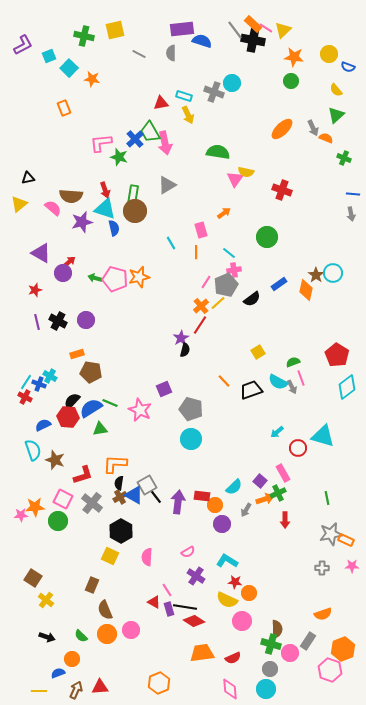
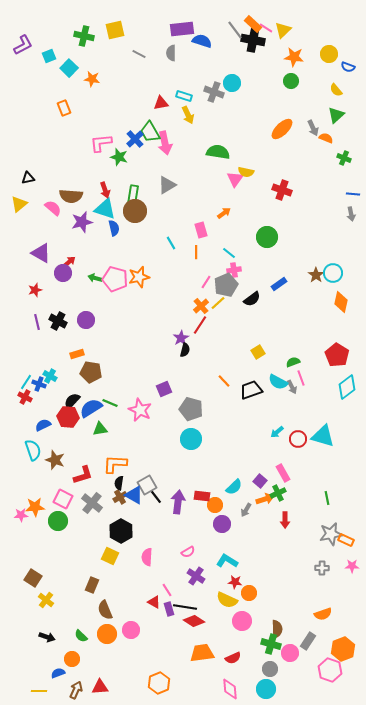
orange diamond at (306, 290): moved 35 px right, 12 px down
red circle at (298, 448): moved 9 px up
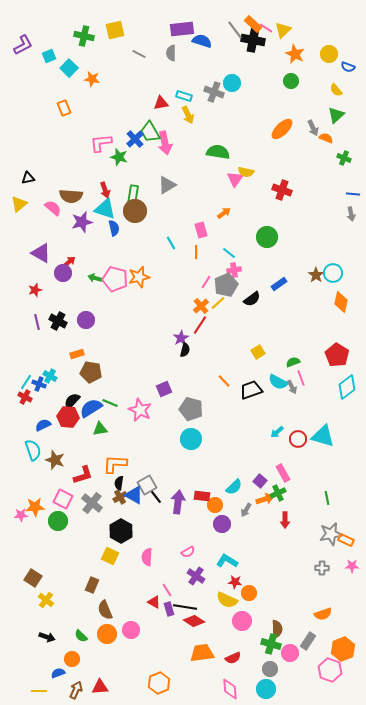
orange star at (294, 57): moved 1 px right, 3 px up; rotated 18 degrees clockwise
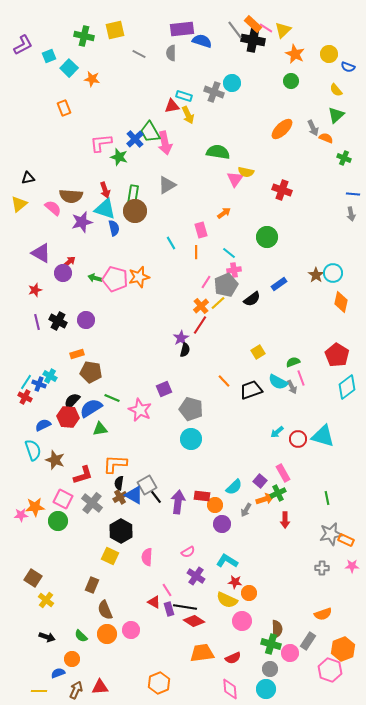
red triangle at (161, 103): moved 11 px right, 3 px down
green line at (110, 403): moved 2 px right, 5 px up
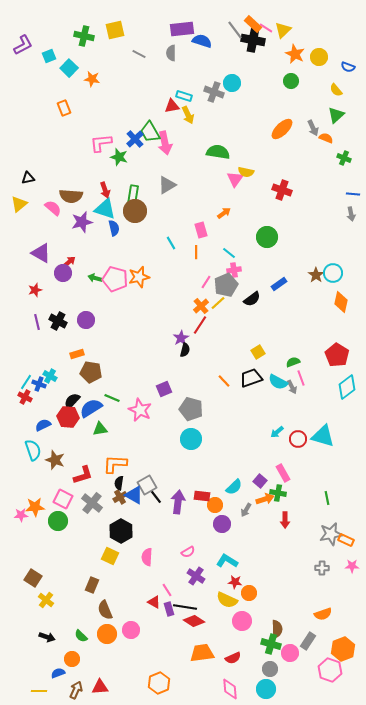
yellow circle at (329, 54): moved 10 px left, 3 px down
black trapezoid at (251, 390): moved 12 px up
green cross at (278, 493): rotated 35 degrees clockwise
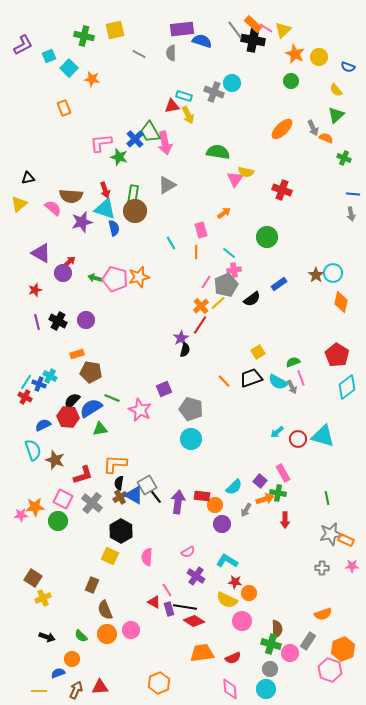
yellow cross at (46, 600): moved 3 px left, 2 px up; rotated 28 degrees clockwise
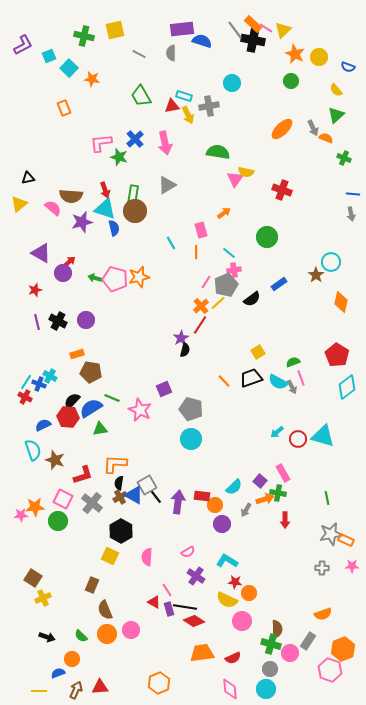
gray cross at (214, 92): moved 5 px left, 14 px down; rotated 30 degrees counterclockwise
green trapezoid at (150, 132): moved 9 px left, 36 px up
cyan circle at (333, 273): moved 2 px left, 11 px up
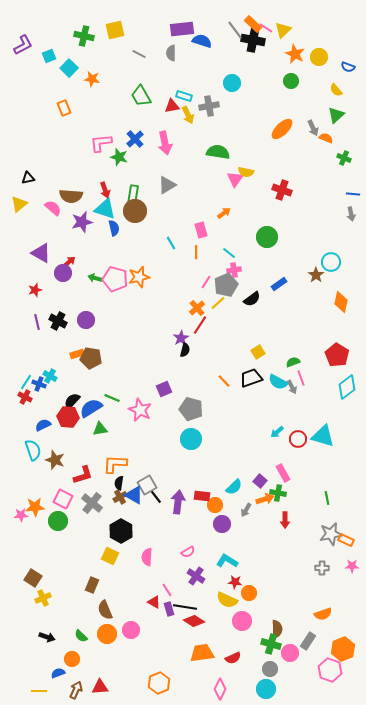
orange cross at (201, 306): moved 4 px left, 2 px down
brown pentagon at (91, 372): moved 14 px up
pink diamond at (230, 689): moved 10 px left; rotated 30 degrees clockwise
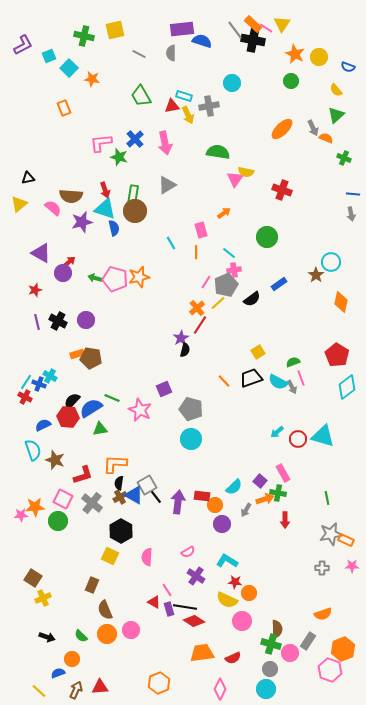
yellow triangle at (283, 30): moved 1 px left, 6 px up; rotated 12 degrees counterclockwise
yellow line at (39, 691): rotated 42 degrees clockwise
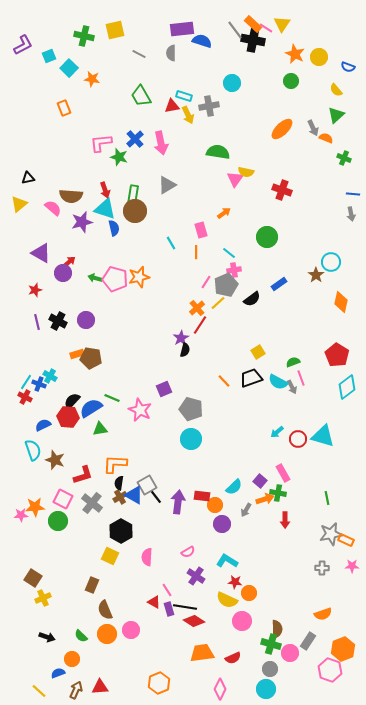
pink arrow at (165, 143): moved 4 px left
